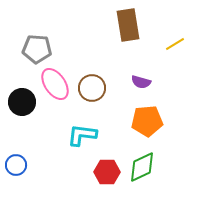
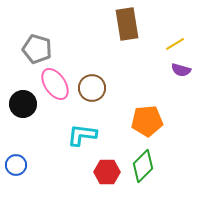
brown rectangle: moved 1 px left, 1 px up
gray pentagon: rotated 12 degrees clockwise
purple semicircle: moved 40 px right, 12 px up
black circle: moved 1 px right, 2 px down
green diamond: moved 1 px right, 1 px up; rotated 20 degrees counterclockwise
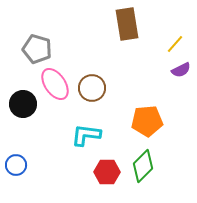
yellow line: rotated 18 degrees counterclockwise
purple semicircle: rotated 42 degrees counterclockwise
cyan L-shape: moved 4 px right
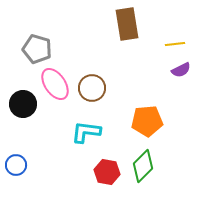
yellow line: rotated 42 degrees clockwise
cyan L-shape: moved 3 px up
red hexagon: rotated 10 degrees clockwise
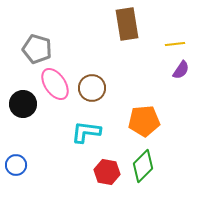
purple semicircle: rotated 30 degrees counterclockwise
orange pentagon: moved 3 px left
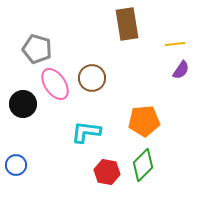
brown circle: moved 10 px up
green diamond: moved 1 px up
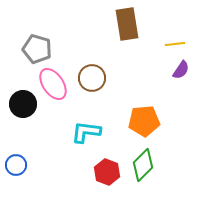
pink ellipse: moved 2 px left
red hexagon: rotated 10 degrees clockwise
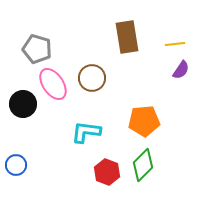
brown rectangle: moved 13 px down
